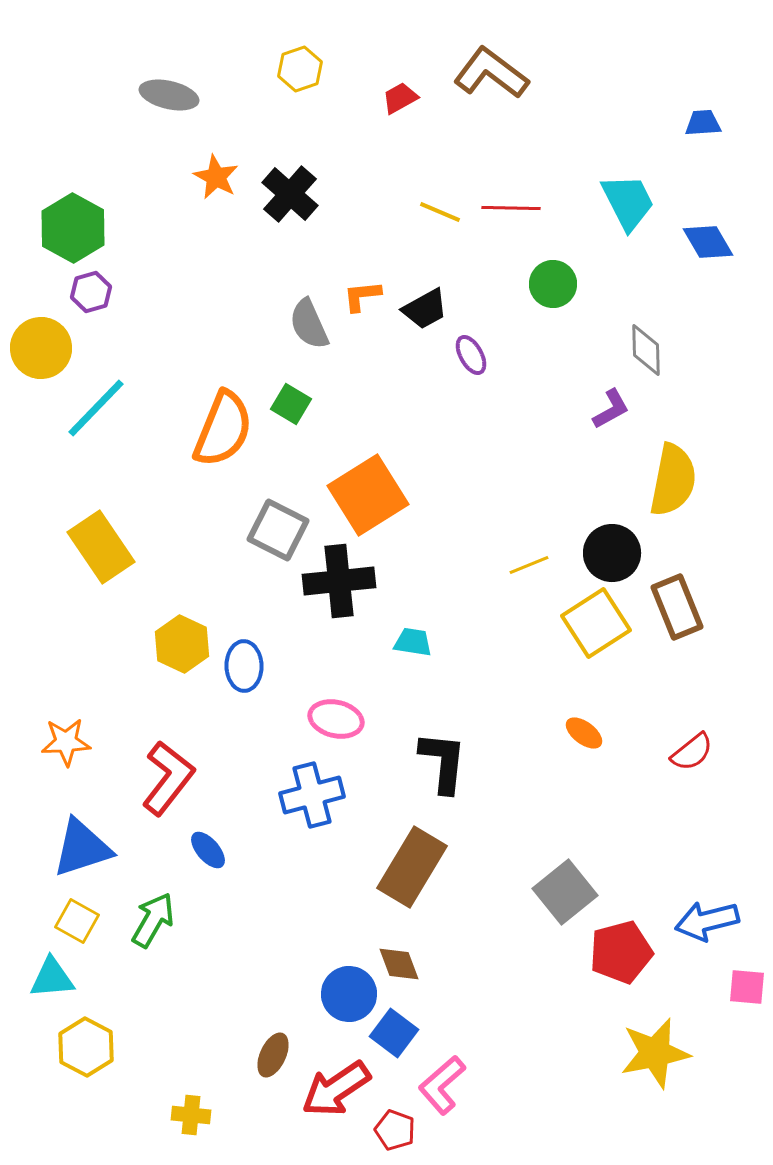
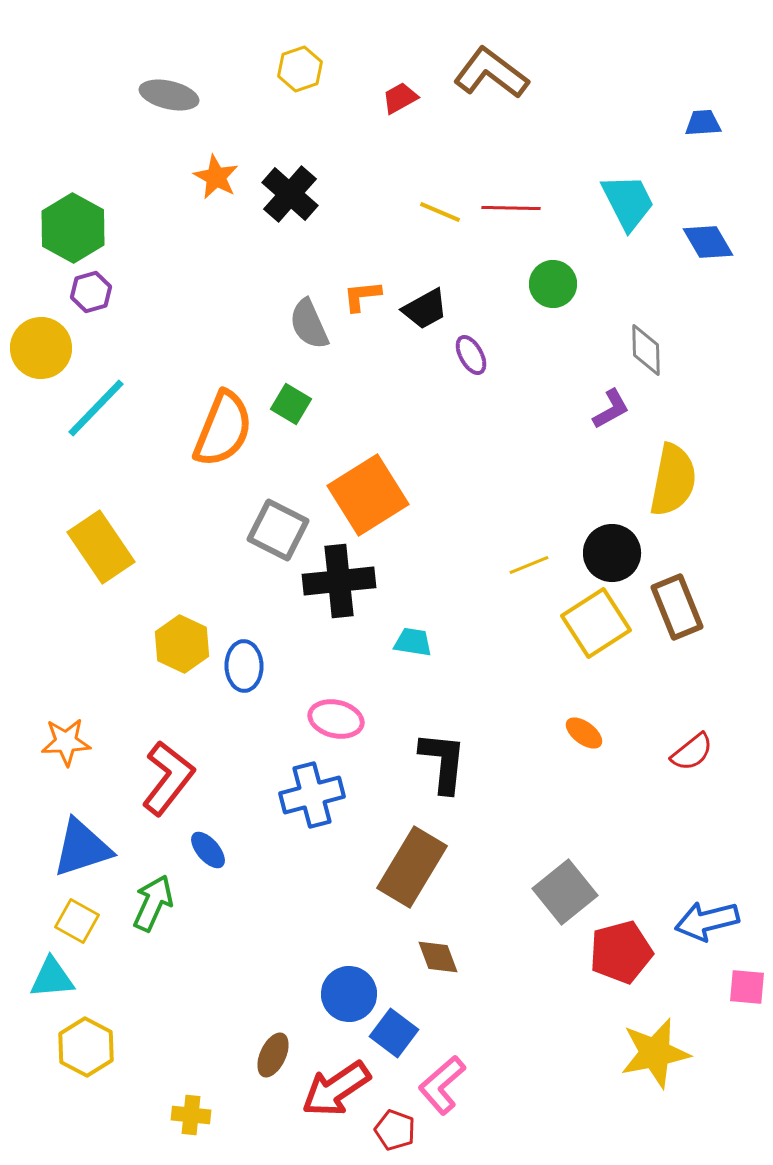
green arrow at (153, 920): moved 17 px up; rotated 6 degrees counterclockwise
brown diamond at (399, 964): moved 39 px right, 7 px up
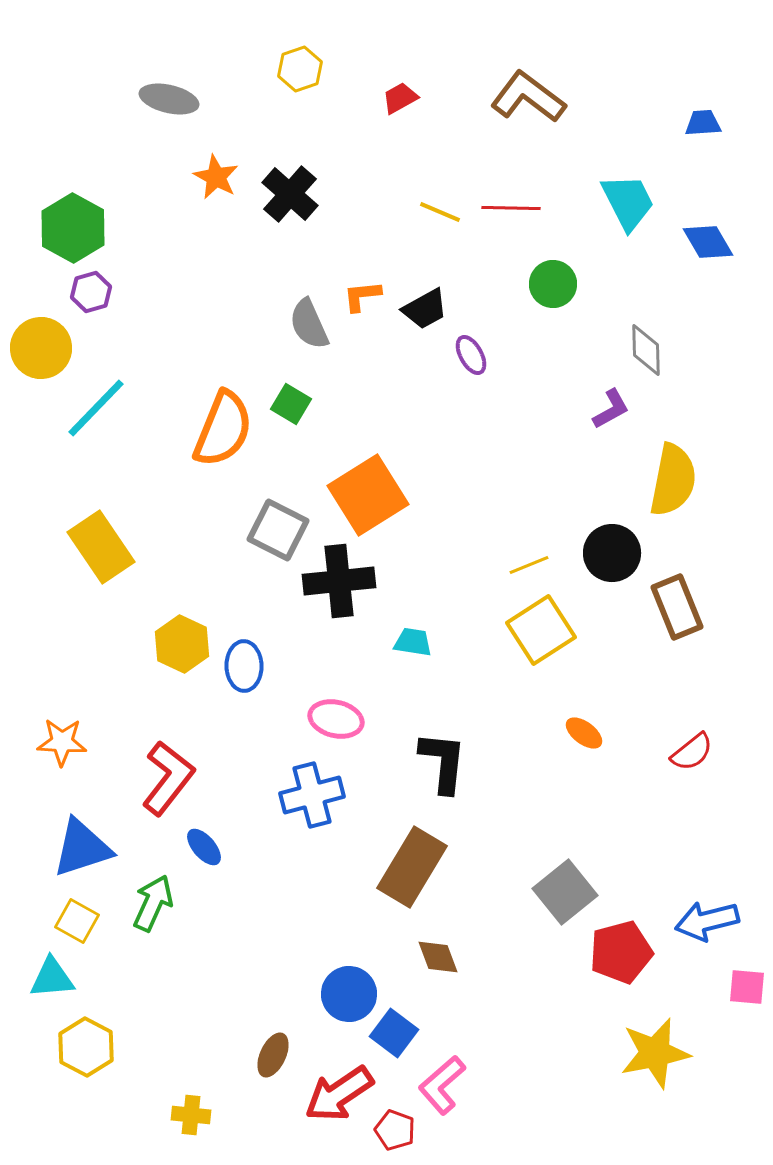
brown L-shape at (491, 73): moved 37 px right, 24 px down
gray ellipse at (169, 95): moved 4 px down
yellow square at (596, 623): moved 55 px left, 7 px down
orange star at (66, 742): moved 4 px left; rotated 6 degrees clockwise
blue ellipse at (208, 850): moved 4 px left, 3 px up
red arrow at (336, 1089): moved 3 px right, 5 px down
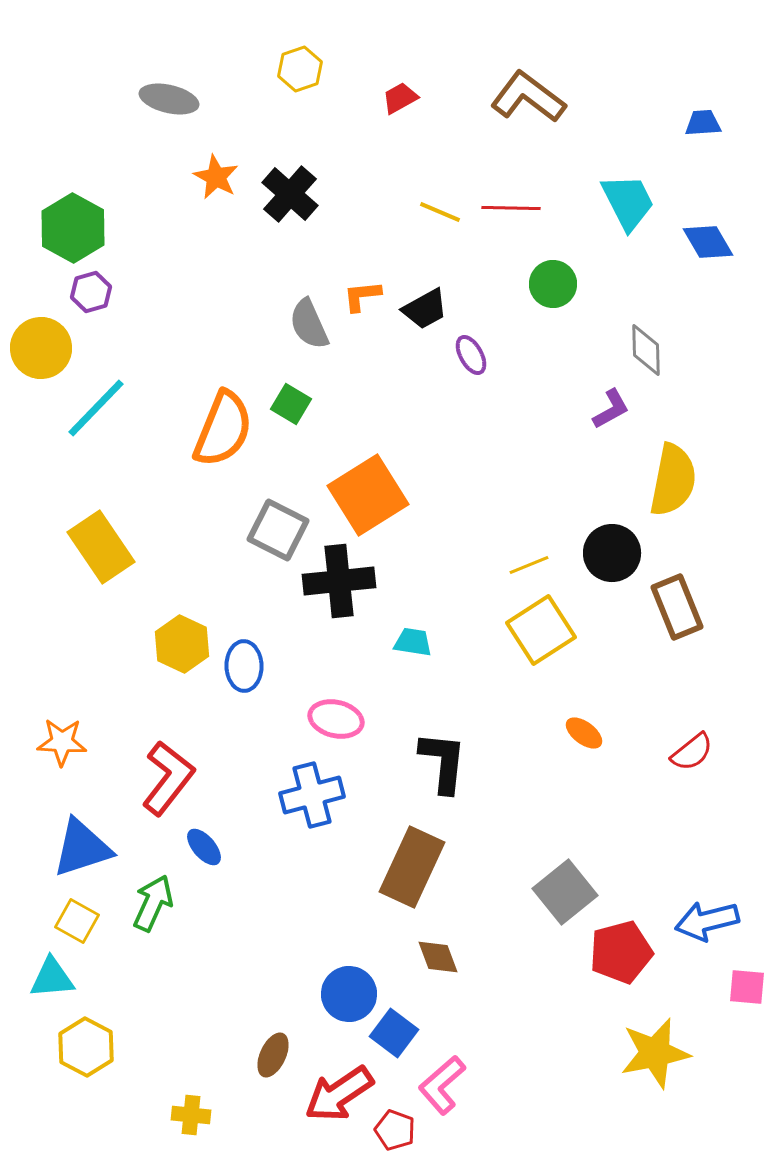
brown rectangle at (412, 867): rotated 6 degrees counterclockwise
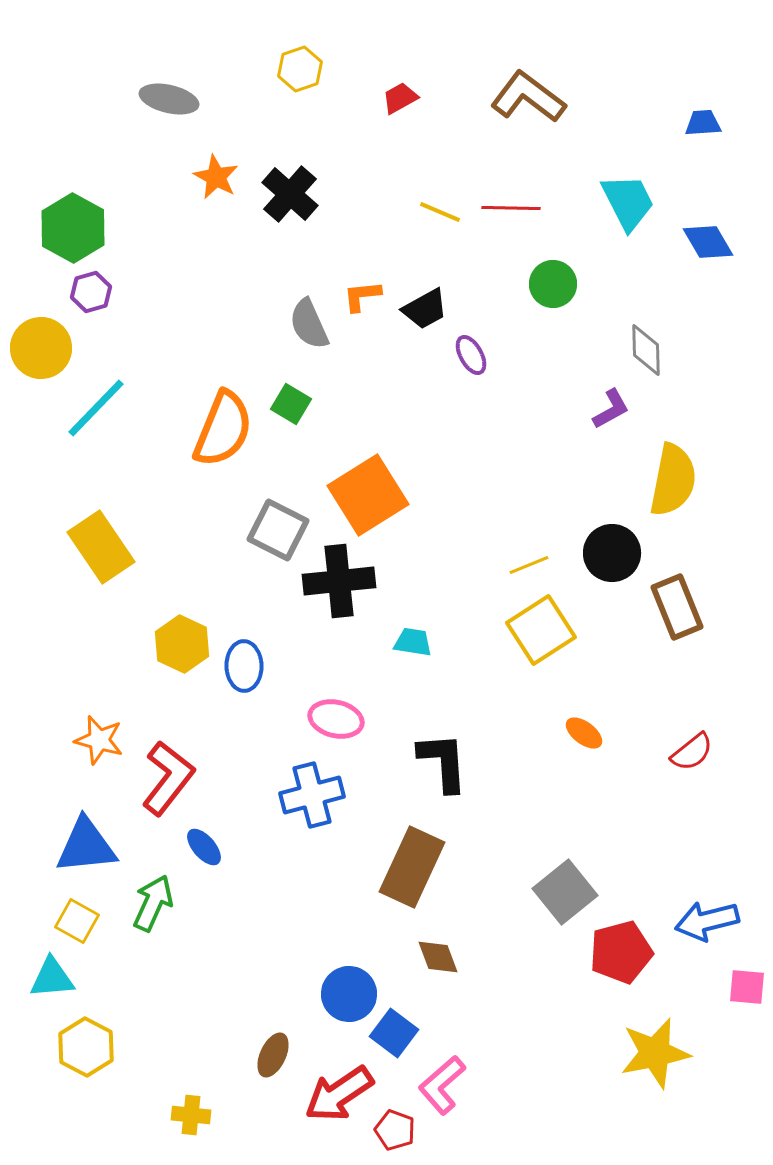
orange star at (62, 742): moved 37 px right, 2 px up; rotated 12 degrees clockwise
black L-shape at (443, 762): rotated 10 degrees counterclockwise
blue triangle at (82, 848): moved 4 px right, 2 px up; rotated 12 degrees clockwise
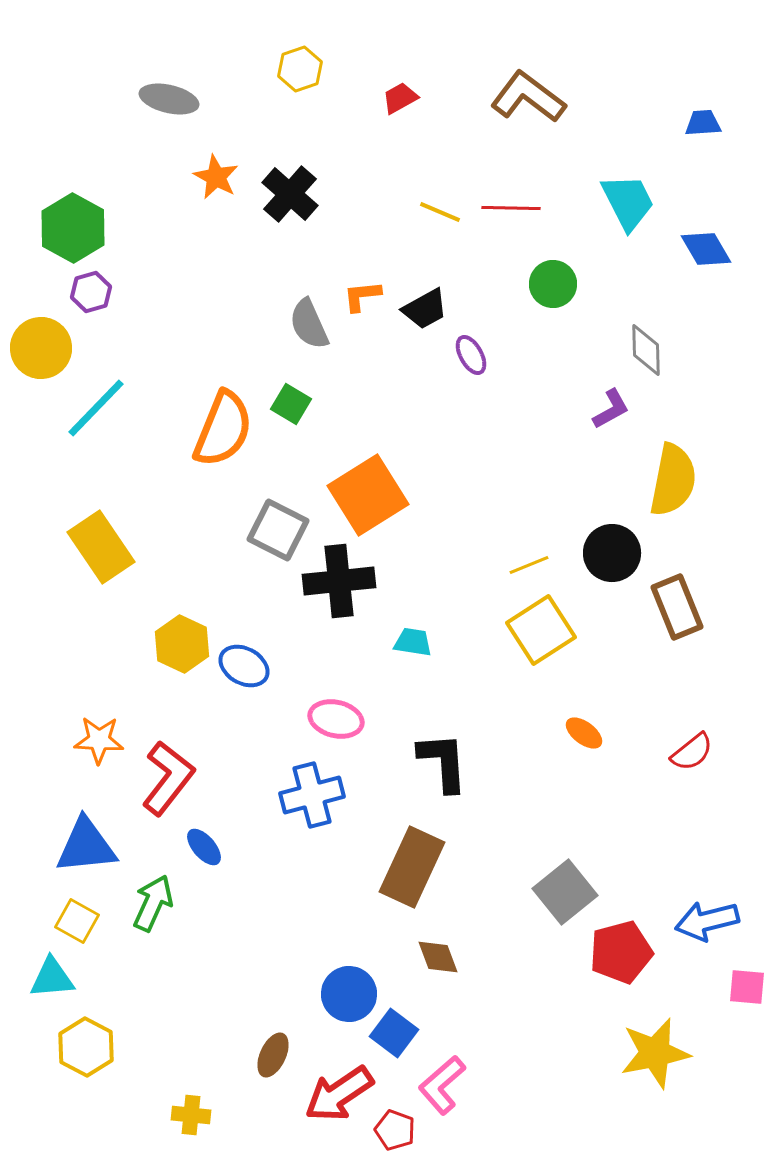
blue diamond at (708, 242): moved 2 px left, 7 px down
blue ellipse at (244, 666): rotated 60 degrees counterclockwise
orange star at (99, 740): rotated 12 degrees counterclockwise
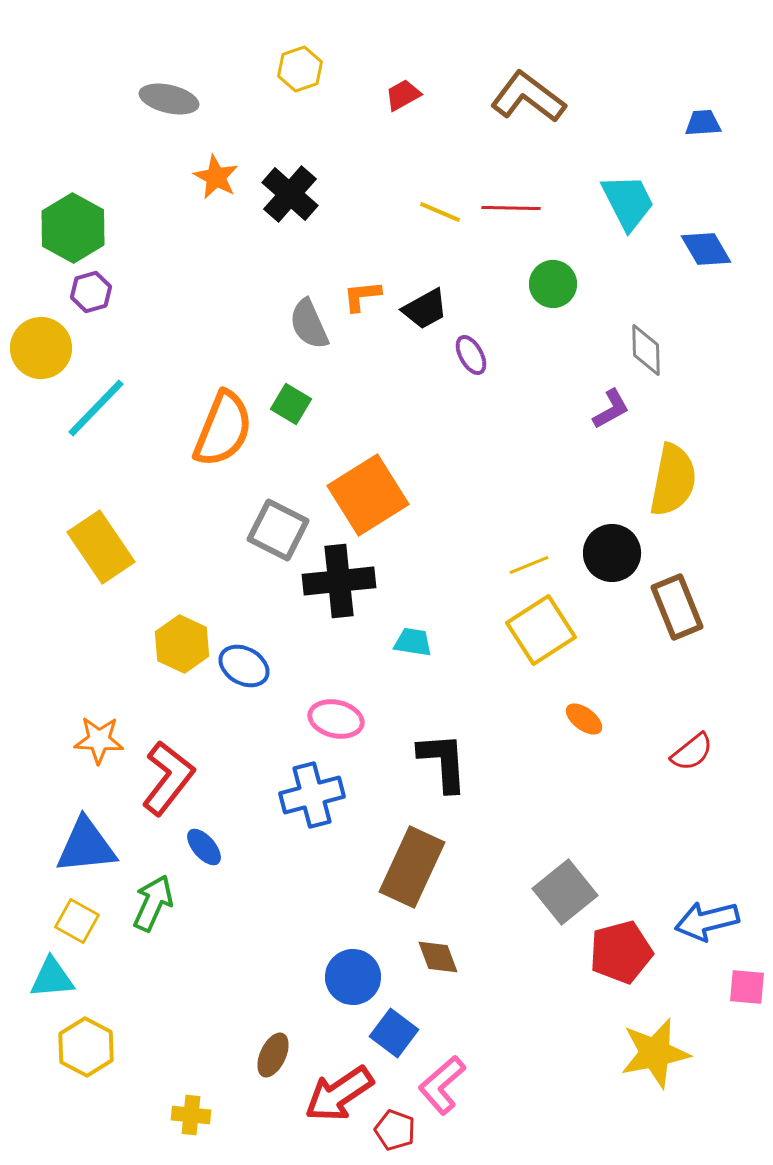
red trapezoid at (400, 98): moved 3 px right, 3 px up
orange ellipse at (584, 733): moved 14 px up
blue circle at (349, 994): moved 4 px right, 17 px up
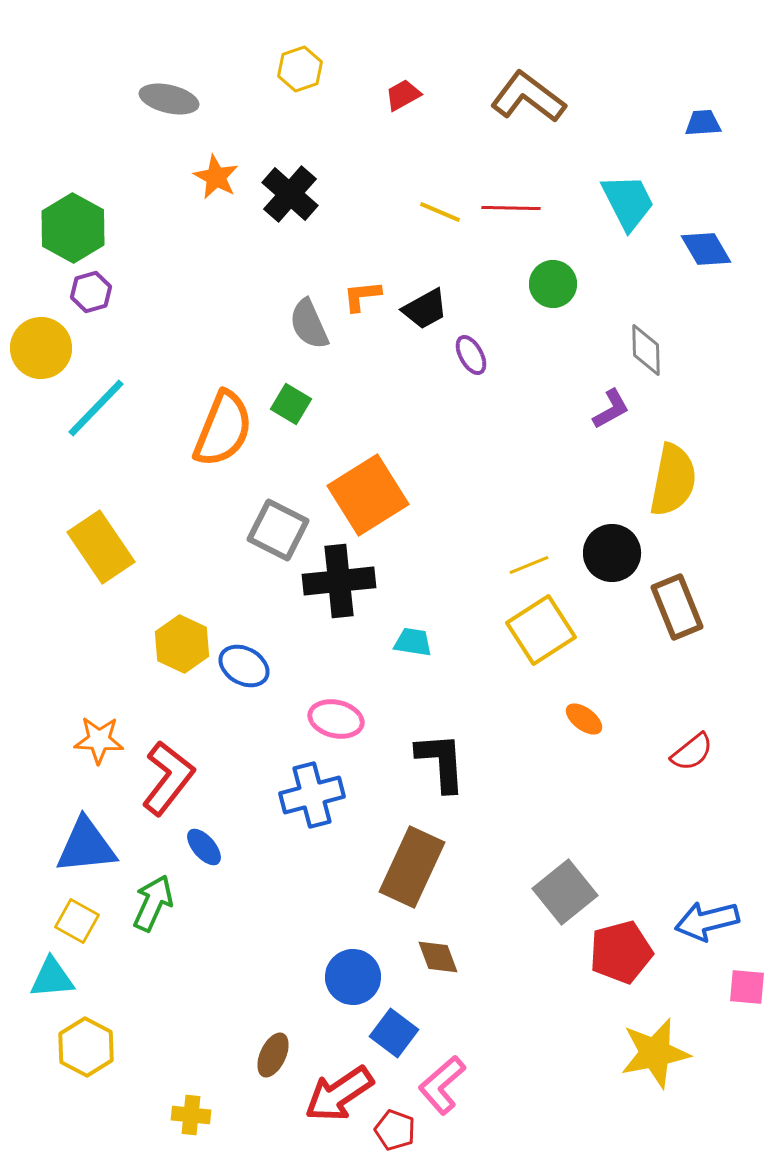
black L-shape at (443, 762): moved 2 px left
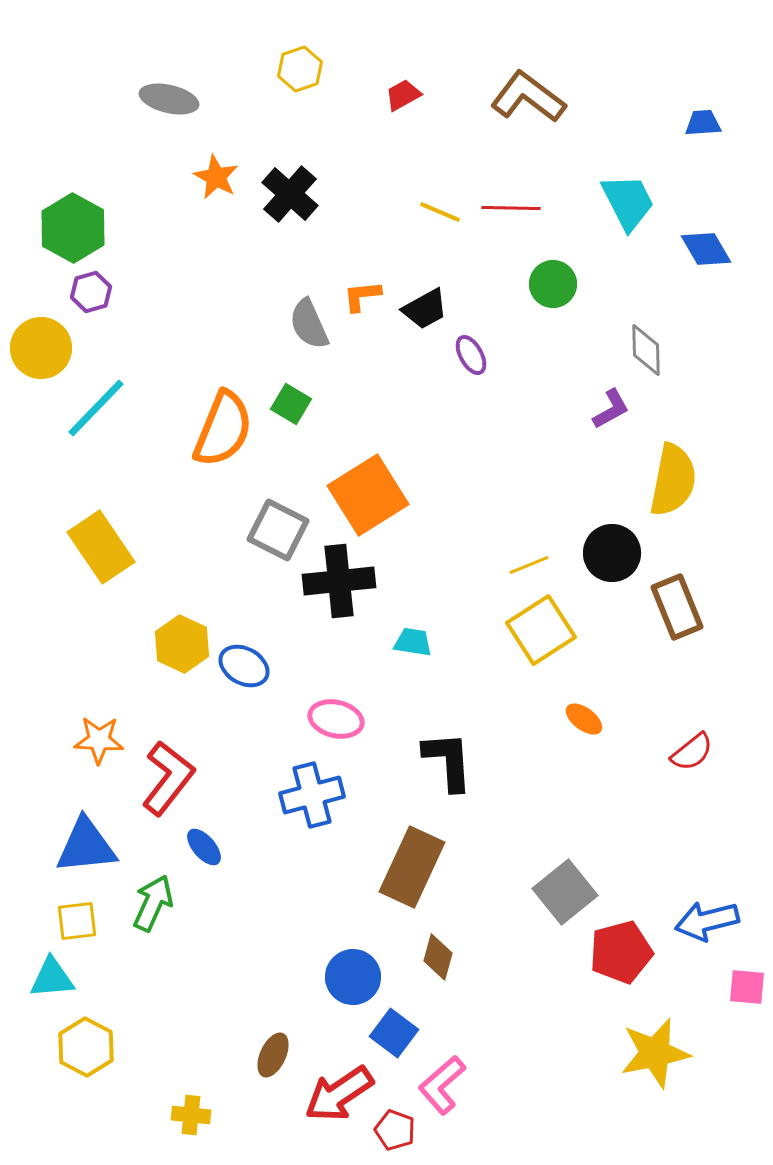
black L-shape at (441, 762): moved 7 px right, 1 px up
yellow square at (77, 921): rotated 36 degrees counterclockwise
brown diamond at (438, 957): rotated 36 degrees clockwise
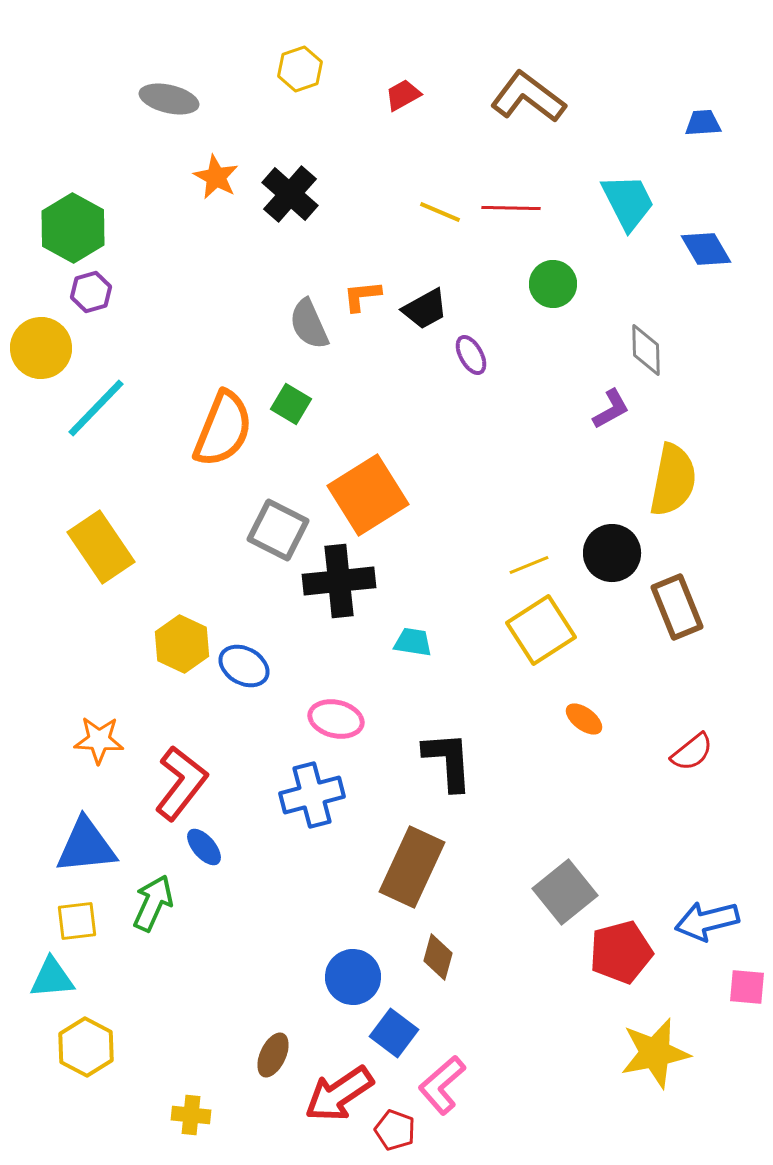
red L-shape at (168, 778): moved 13 px right, 5 px down
